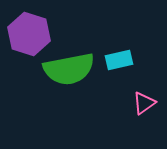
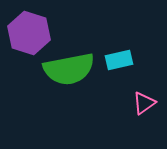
purple hexagon: moved 1 px up
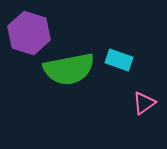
cyan rectangle: rotated 32 degrees clockwise
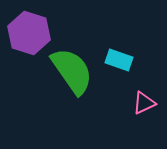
green semicircle: moved 3 px right, 2 px down; rotated 114 degrees counterclockwise
pink triangle: rotated 10 degrees clockwise
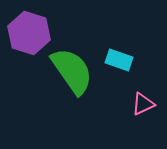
pink triangle: moved 1 px left, 1 px down
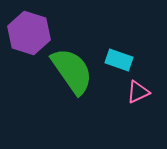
pink triangle: moved 5 px left, 12 px up
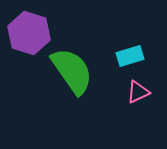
cyan rectangle: moved 11 px right, 4 px up; rotated 36 degrees counterclockwise
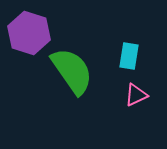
cyan rectangle: moved 1 px left; rotated 64 degrees counterclockwise
pink triangle: moved 2 px left, 3 px down
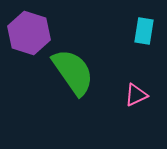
cyan rectangle: moved 15 px right, 25 px up
green semicircle: moved 1 px right, 1 px down
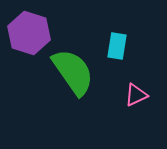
cyan rectangle: moved 27 px left, 15 px down
